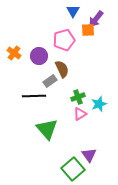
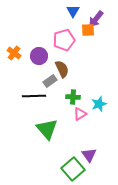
green cross: moved 5 px left; rotated 24 degrees clockwise
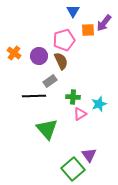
purple arrow: moved 8 px right, 4 px down
brown semicircle: moved 1 px left, 8 px up
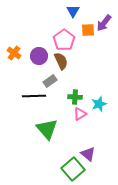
pink pentagon: rotated 20 degrees counterclockwise
green cross: moved 2 px right
purple triangle: moved 1 px left, 1 px up; rotated 14 degrees counterclockwise
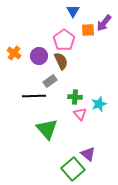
pink triangle: rotated 40 degrees counterclockwise
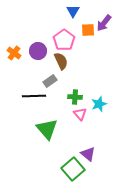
purple circle: moved 1 px left, 5 px up
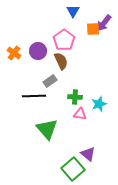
orange square: moved 5 px right, 1 px up
pink triangle: rotated 40 degrees counterclockwise
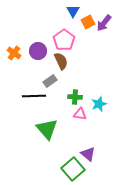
orange square: moved 5 px left, 7 px up; rotated 24 degrees counterclockwise
